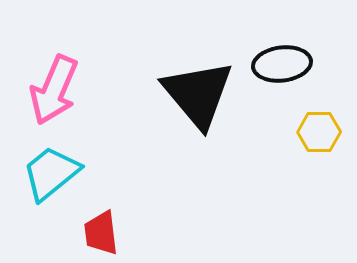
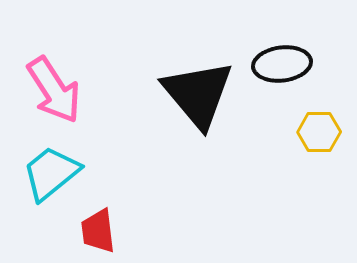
pink arrow: rotated 56 degrees counterclockwise
red trapezoid: moved 3 px left, 2 px up
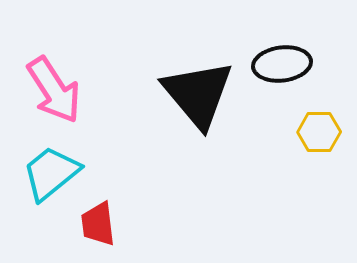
red trapezoid: moved 7 px up
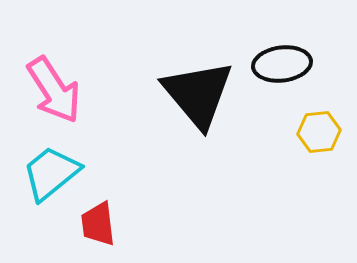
yellow hexagon: rotated 6 degrees counterclockwise
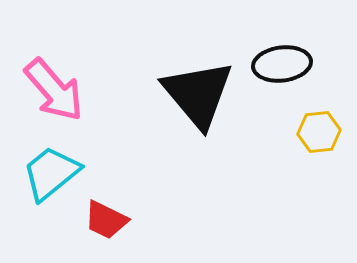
pink arrow: rotated 8 degrees counterclockwise
red trapezoid: moved 8 px right, 4 px up; rotated 57 degrees counterclockwise
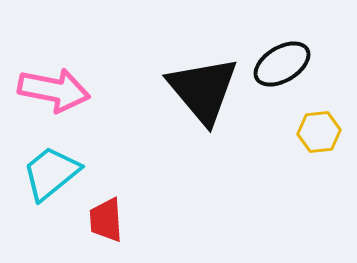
black ellipse: rotated 24 degrees counterclockwise
pink arrow: rotated 38 degrees counterclockwise
black triangle: moved 5 px right, 4 px up
red trapezoid: rotated 60 degrees clockwise
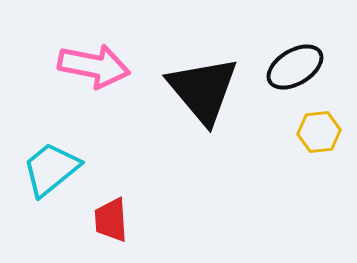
black ellipse: moved 13 px right, 3 px down
pink arrow: moved 40 px right, 24 px up
cyan trapezoid: moved 4 px up
red trapezoid: moved 5 px right
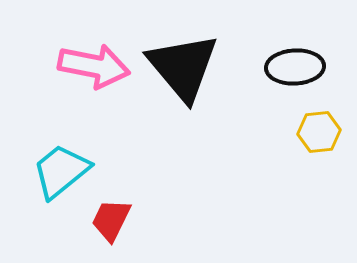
black ellipse: rotated 28 degrees clockwise
black triangle: moved 20 px left, 23 px up
cyan trapezoid: moved 10 px right, 2 px down
red trapezoid: rotated 30 degrees clockwise
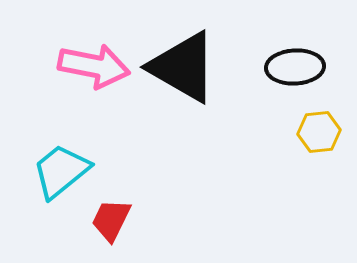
black triangle: rotated 20 degrees counterclockwise
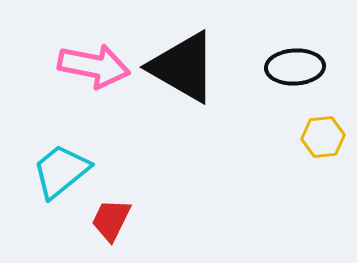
yellow hexagon: moved 4 px right, 5 px down
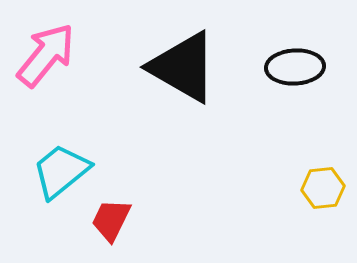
pink arrow: moved 48 px left, 11 px up; rotated 62 degrees counterclockwise
yellow hexagon: moved 51 px down
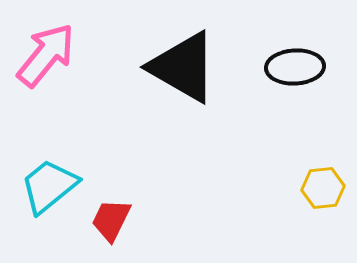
cyan trapezoid: moved 12 px left, 15 px down
